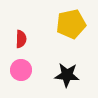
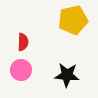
yellow pentagon: moved 2 px right, 4 px up
red semicircle: moved 2 px right, 3 px down
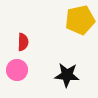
yellow pentagon: moved 7 px right
pink circle: moved 4 px left
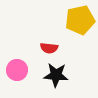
red semicircle: moved 26 px right, 6 px down; rotated 96 degrees clockwise
black star: moved 11 px left
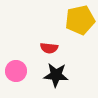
pink circle: moved 1 px left, 1 px down
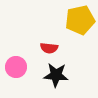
pink circle: moved 4 px up
